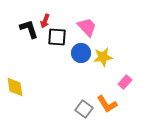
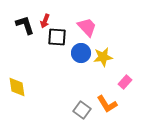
black L-shape: moved 4 px left, 4 px up
yellow diamond: moved 2 px right
gray square: moved 2 px left, 1 px down
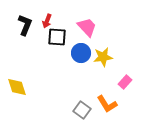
red arrow: moved 2 px right
black L-shape: rotated 40 degrees clockwise
yellow diamond: rotated 10 degrees counterclockwise
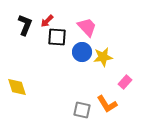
red arrow: rotated 24 degrees clockwise
blue circle: moved 1 px right, 1 px up
gray square: rotated 24 degrees counterclockwise
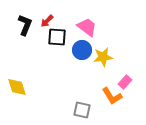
pink trapezoid: rotated 10 degrees counterclockwise
blue circle: moved 2 px up
orange L-shape: moved 5 px right, 8 px up
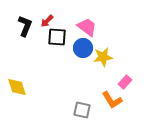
black L-shape: moved 1 px down
blue circle: moved 1 px right, 2 px up
orange L-shape: moved 4 px down
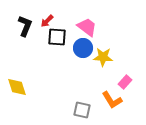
yellow star: rotated 12 degrees clockwise
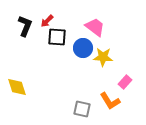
pink trapezoid: moved 8 px right
orange L-shape: moved 2 px left, 1 px down
gray square: moved 1 px up
